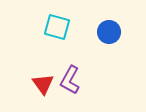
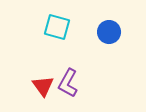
purple L-shape: moved 2 px left, 3 px down
red triangle: moved 2 px down
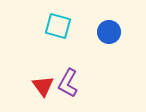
cyan square: moved 1 px right, 1 px up
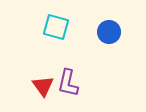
cyan square: moved 2 px left, 1 px down
purple L-shape: rotated 16 degrees counterclockwise
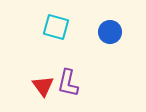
blue circle: moved 1 px right
